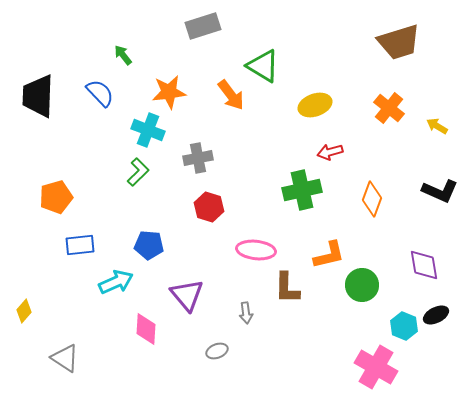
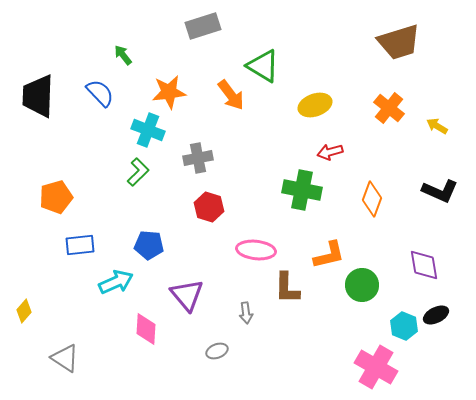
green cross: rotated 24 degrees clockwise
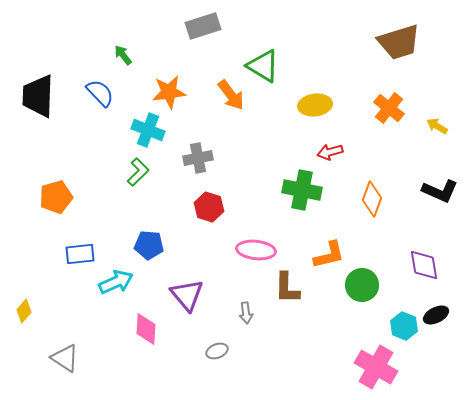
yellow ellipse: rotated 12 degrees clockwise
blue rectangle: moved 9 px down
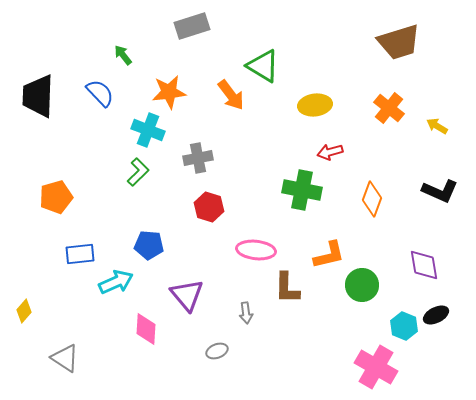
gray rectangle: moved 11 px left
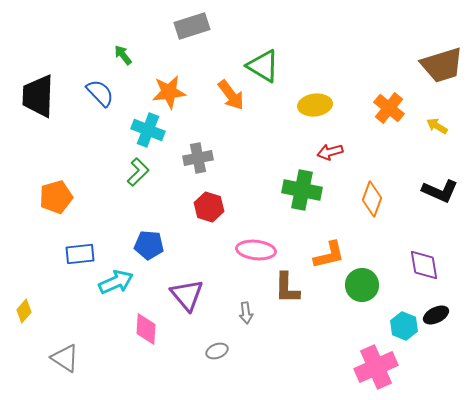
brown trapezoid: moved 43 px right, 23 px down
pink cross: rotated 36 degrees clockwise
